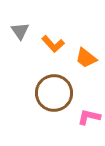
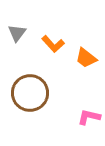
gray triangle: moved 3 px left, 2 px down; rotated 12 degrees clockwise
brown circle: moved 24 px left
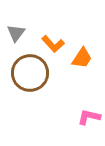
gray triangle: moved 1 px left
orange trapezoid: moved 4 px left; rotated 95 degrees counterclockwise
brown circle: moved 20 px up
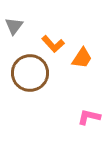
gray triangle: moved 2 px left, 7 px up
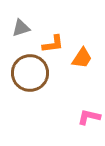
gray triangle: moved 7 px right, 2 px down; rotated 36 degrees clockwise
orange L-shape: rotated 55 degrees counterclockwise
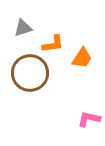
gray triangle: moved 2 px right
pink L-shape: moved 2 px down
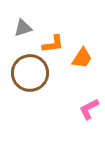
pink L-shape: moved 10 px up; rotated 40 degrees counterclockwise
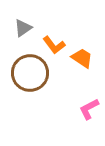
gray triangle: rotated 18 degrees counterclockwise
orange L-shape: moved 1 px right, 1 px down; rotated 60 degrees clockwise
orange trapezoid: rotated 90 degrees counterclockwise
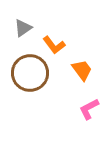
orange trapezoid: moved 12 px down; rotated 20 degrees clockwise
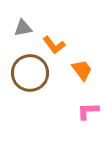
gray triangle: rotated 24 degrees clockwise
pink L-shape: moved 1 px left, 2 px down; rotated 25 degrees clockwise
